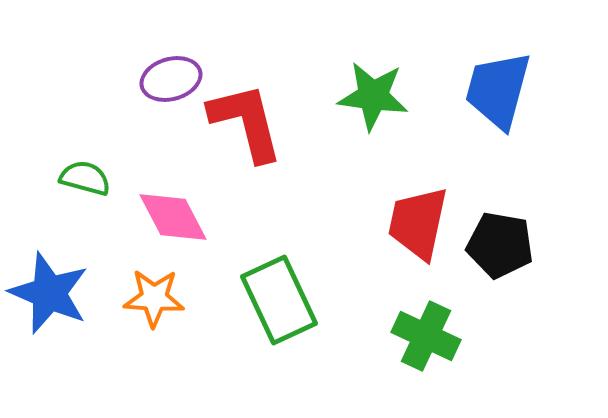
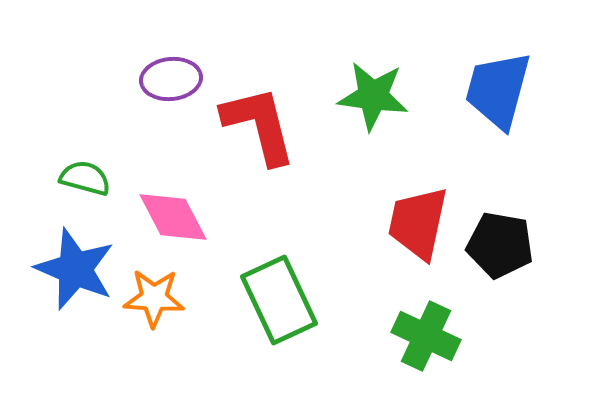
purple ellipse: rotated 10 degrees clockwise
red L-shape: moved 13 px right, 3 px down
blue star: moved 26 px right, 24 px up
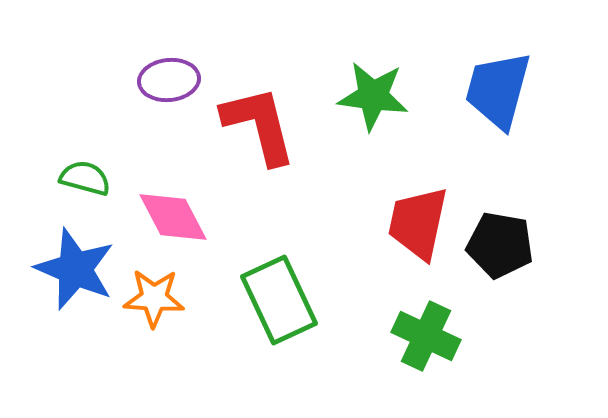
purple ellipse: moved 2 px left, 1 px down
